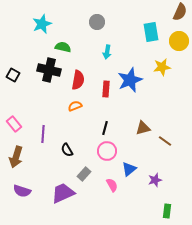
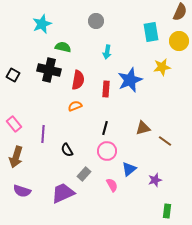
gray circle: moved 1 px left, 1 px up
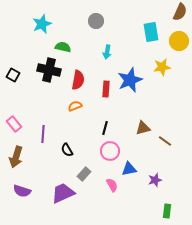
pink circle: moved 3 px right
blue triangle: rotated 28 degrees clockwise
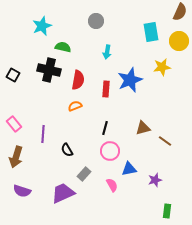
cyan star: moved 2 px down
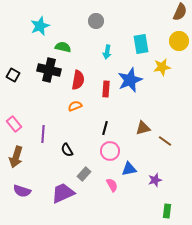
cyan star: moved 2 px left
cyan rectangle: moved 10 px left, 12 px down
